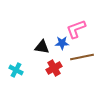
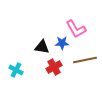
pink L-shape: rotated 100 degrees counterclockwise
brown line: moved 3 px right, 3 px down
red cross: moved 1 px up
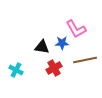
red cross: moved 1 px down
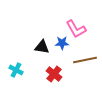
red cross: moved 6 px down; rotated 21 degrees counterclockwise
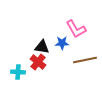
cyan cross: moved 2 px right, 2 px down; rotated 24 degrees counterclockwise
red cross: moved 16 px left, 12 px up
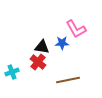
brown line: moved 17 px left, 20 px down
cyan cross: moved 6 px left; rotated 24 degrees counterclockwise
